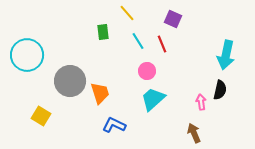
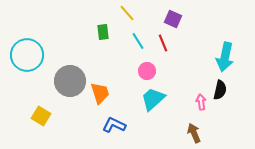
red line: moved 1 px right, 1 px up
cyan arrow: moved 1 px left, 2 px down
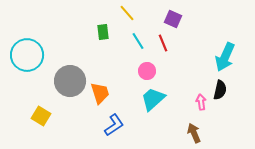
cyan arrow: rotated 12 degrees clockwise
blue L-shape: rotated 120 degrees clockwise
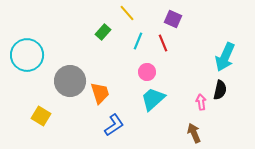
green rectangle: rotated 49 degrees clockwise
cyan line: rotated 54 degrees clockwise
pink circle: moved 1 px down
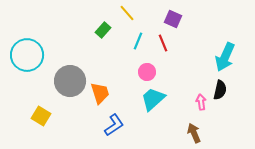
green rectangle: moved 2 px up
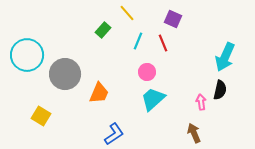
gray circle: moved 5 px left, 7 px up
orange trapezoid: moved 1 px left; rotated 40 degrees clockwise
blue L-shape: moved 9 px down
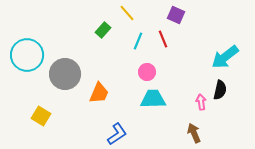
purple square: moved 3 px right, 4 px up
red line: moved 4 px up
cyan arrow: rotated 28 degrees clockwise
cyan trapezoid: rotated 40 degrees clockwise
blue L-shape: moved 3 px right
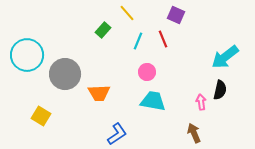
orange trapezoid: rotated 65 degrees clockwise
cyan trapezoid: moved 2 px down; rotated 12 degrees clockwise
